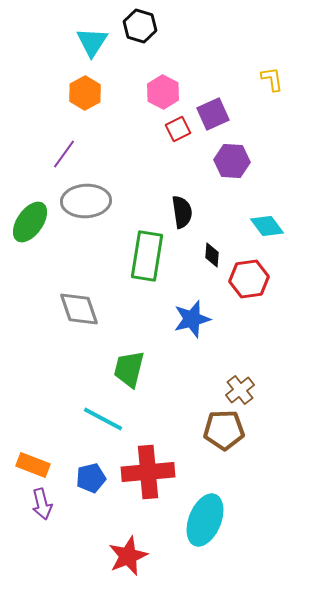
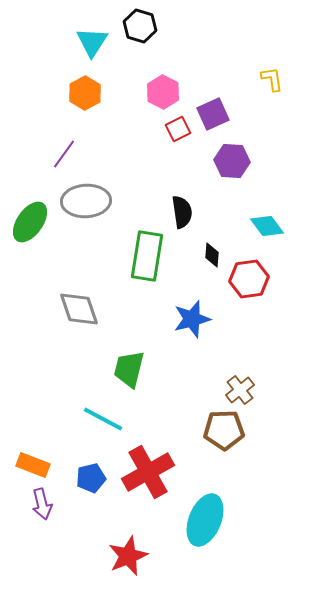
red cross: rotated 24 degrees counterclockwise
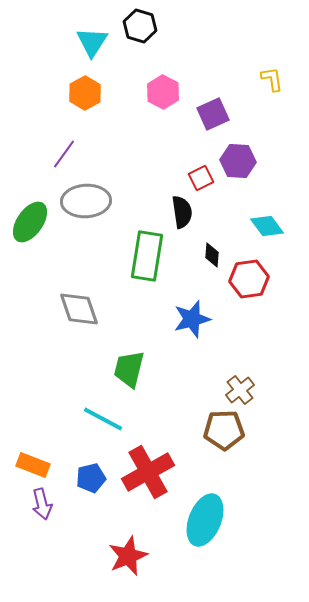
red square: moved 23 px right, 49 px down
purple hexagon: moved 6 px right
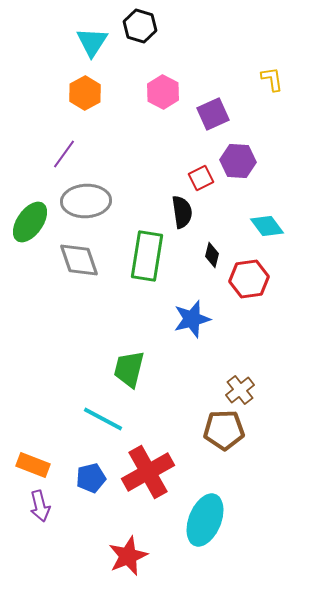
black diamond: rotated 10 degrees clockwise
gray diamond: moved 49 px up
purple arrow: moved 2 px left, 2 px down
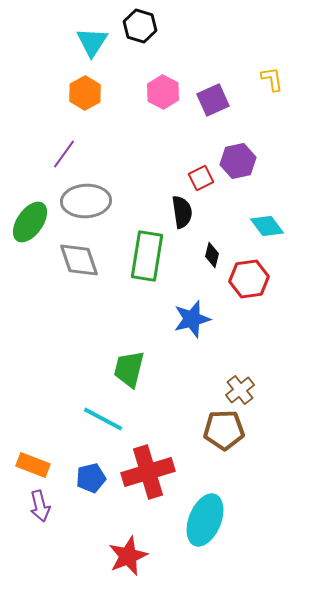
purple square: moved 14 px up
purple hexagon: rotated 16 degrees counterclockwise
red cross: rotated 12 degrees clockwise
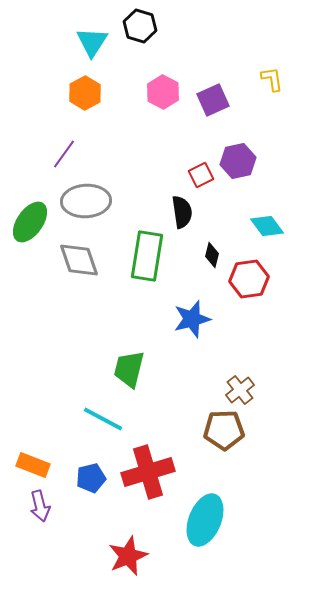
red square: moved 3 px up
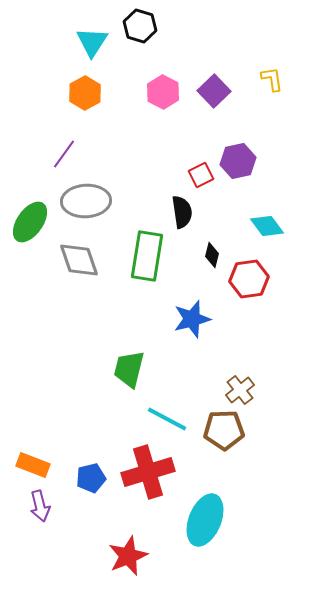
purple square: moved 1 px right, 9 px up; rotated 20 degrees counterclockwise
cyan line: moved 64 px right
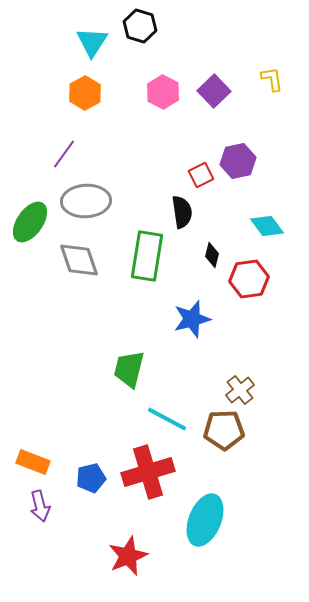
orange rectangle: moved 3 px up
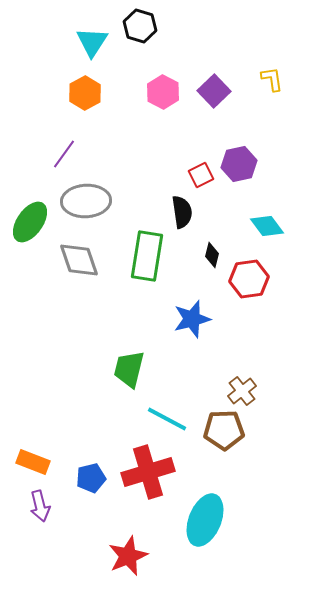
purple hexagon: moved 1 px right, 3 px down
brown cross: moved 2 px right, 1 px down
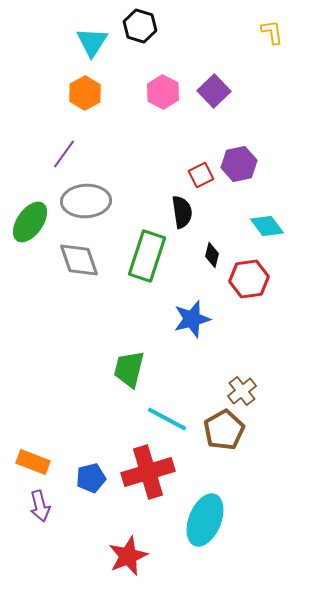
yellow L-shape: moved 47 px up
green rectangle: rotated 9 degrees clockwise
brown pentagon: rotated 27 degrees counterclockwise
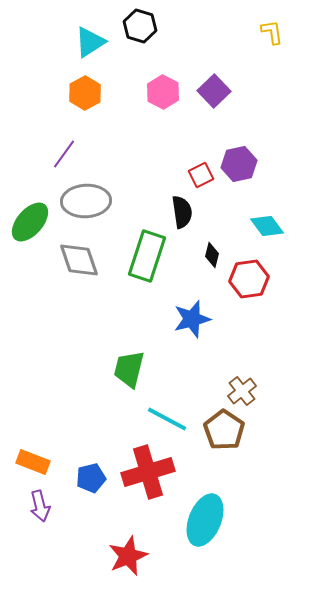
cyan triangle: moved 2 px left; rotated 24 degrees clockwise
green ellipse: rotated 6 degrees clockwise
brown pentagon: rotated 9 degrees counterclockwise
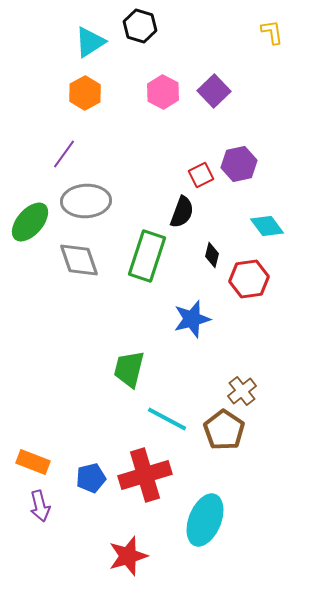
black semicircle: rotated 28 degrees clockwise
red cross: moved 3 px left, 3 px down
red star: rotated 6 degrees clockwise
